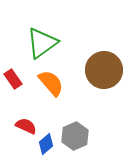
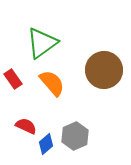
orange semicircle: moved 1 px right
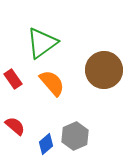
red semicircle: moved 11 px left; rotated 15 degrees clockwise
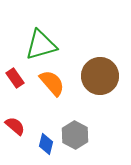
green triangle: moved 1 px left, 2 px down; rotated 20 degrees clockwise
brown circle: moved 4 px left, 6 px down
red rectangle: moved 2 px right, 1 px up
gray hexagon: moved 1 px up; rotated 8 degrees counterclockwise
blue diamond: rotated 35 degrees counterclockwise
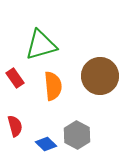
orange semicircle: moved 1 px right, 3 px down; rotated 36 degrees clockwise
red semicircle: rotated 35 degrees clockwise
gray hexagon: moved 2 px right
blue diamond: rotated 60 degrees counterclockwise
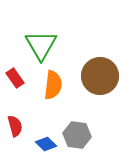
green triangle: rotated 44 degrees counterclockwise
orange semicircle: moved 1 px up; rotated 12 degrees clockwise
gray hexagon: rotated 20 degrees counterclockwise
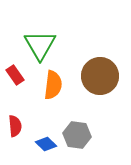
green triangle: moved 1 px left
red rectangle: moved 3 px up
red semicircle: rotated 10 degrees clockwise
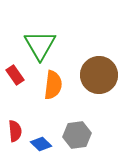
brown circle: moved 1 px left, 1 px up
red semicircle: moved 5 px down
gray hexagon: rotated 16 degrees counterclockwise
blue diamond: moved 5 px left
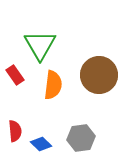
gray hexagon: moved 4 px right, 3 px down
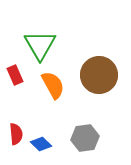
red rectangle: rotated 12 degrees clockwise
orange semicircle: rotated 36 degrees counterclockwise
red semicircle: moved 1 px right, 3 px down
gray hexagon: moved 4 px right
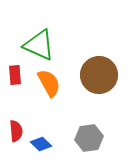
green triangle: moved 1 px left; rotated 36 degrees counterclockwise
red rectangle: rotated 18 degrees clockwise
orange semicircle: moved 4 px left, 2 px up
red semicircle: moved 3 px up
gray hexagon: moved 4 px right
